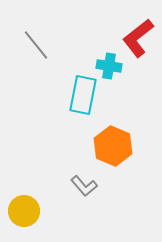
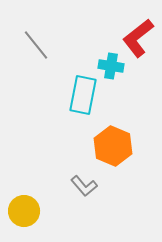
cyan cross: moved 2 px right
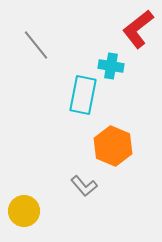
red L-shape: moved 9 px up
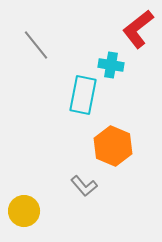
cyan cross: moved 1 px up
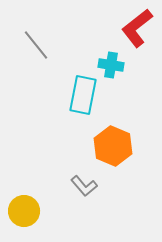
red L-shape: moved 1 px left, 1 px up
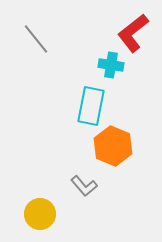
red L-shape: moved 4 px left, 5 px down
gray line: moved 6 px up
cyan rectangle: moved 8 px right, 11 px down
yellow circle: moved 16 px right, 3 px down
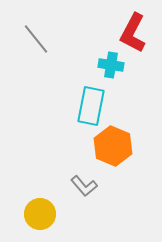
red L-shape: rotated 24 degrees counterclockwise
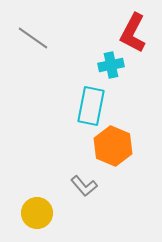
gray line: moved 3 px left, 1 px up; rotated 16 degrees counterclockwise
cyan cross: rotated 20 degrees counterclockwise
yellow circle: moved 3 px left, 1 px up
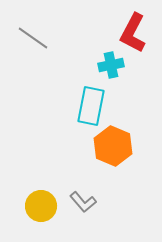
gray L-shape: moved 1 px left, 16 px down
yellow circle: moved 4 px right, 7 px up
